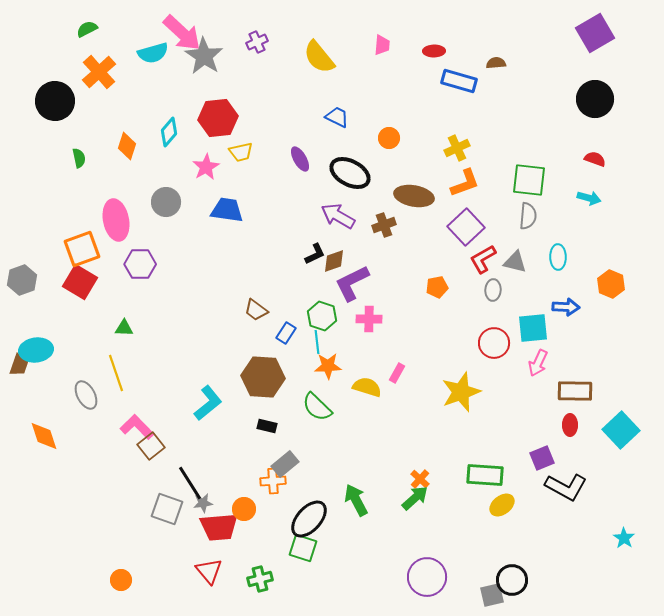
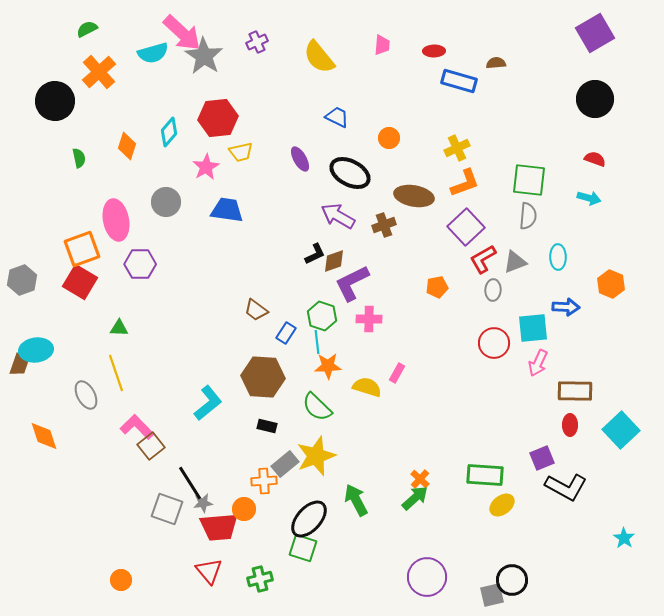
gray triangle at (515, 262): rotated 35 degrees counterclockwise
green triangle at (124, 328): moved 5 px left
yellow star at (461, 392): moved 145 px left, 64 px down
orange cross at (273, 481): moved 9 px left
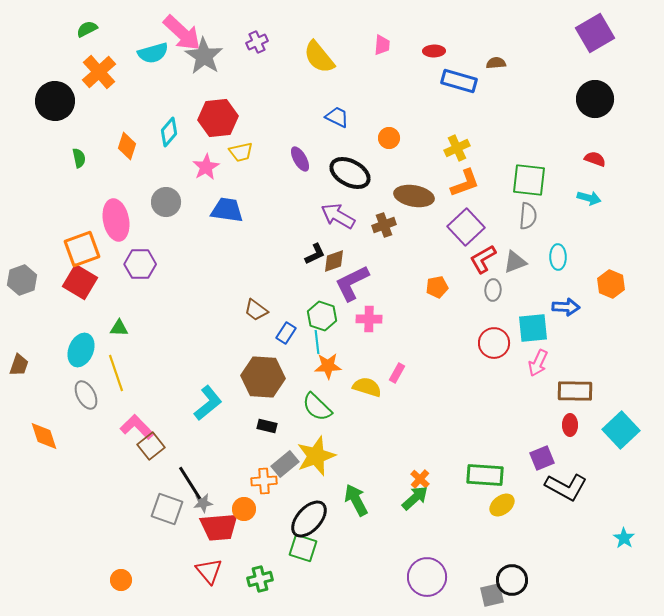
cyan ellipse at (36, 350): moved 45 px right; rotated 60 degrees counterclockwise
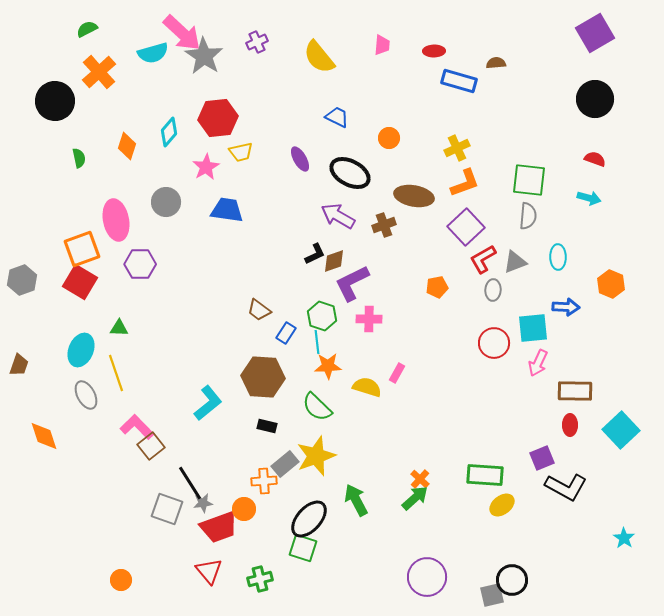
brown trapezoid at (256, 310): moved 3 px right
red trapezoid at (219, 527): rotated 15 degrees counterclockwise
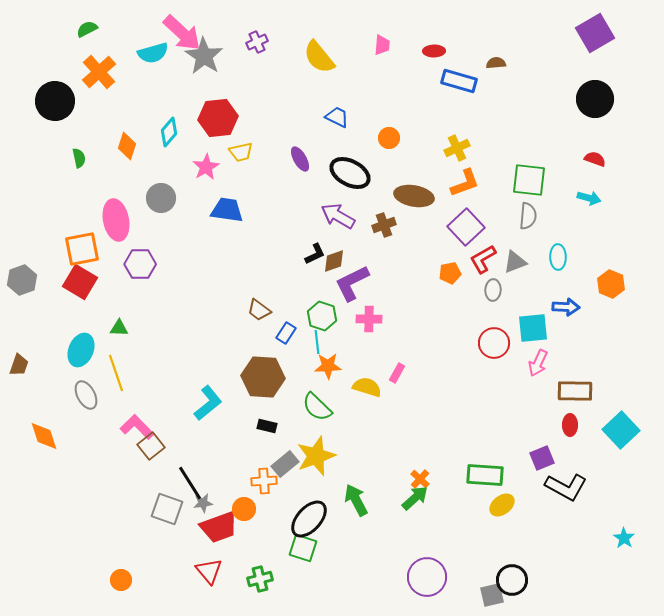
gray circle at (166, 202): moved 5 px left, 4 px up
orange square at (82, 249): rotated 9 degrees clockwise
orange pentagon at (437, 287): moved 13 px right, 14 px up
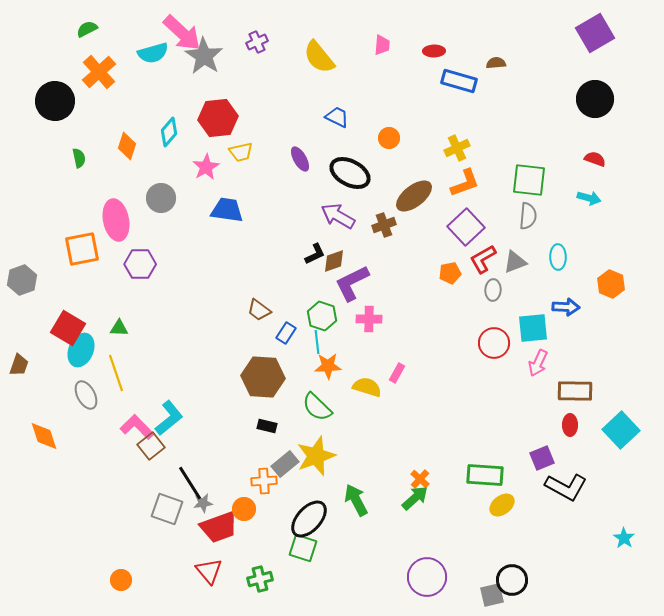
brown ellipse at (414, 196): rotated 48 degrees counterclockwise
red square at (80, 282): moved 12 px left, 46 px down
cyan L-shape at (208, 403): moved 39 px left, 15 px down
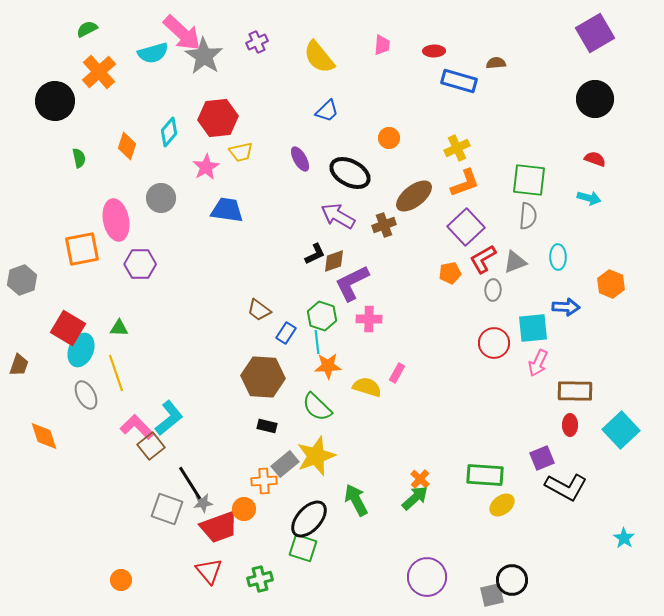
blue trapezoid at (337, 117): moved 10 px left, 6 px up; rotated 110 degrees clockwise
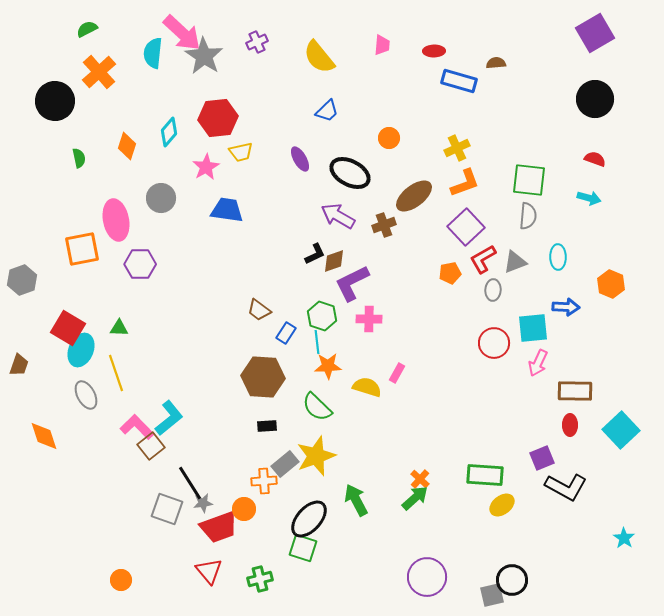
cyan semicircle at (153, 53): rotated 112 degrees clockwise
black rectangle at (267, 426): rotated 18 degrees counterclockwise
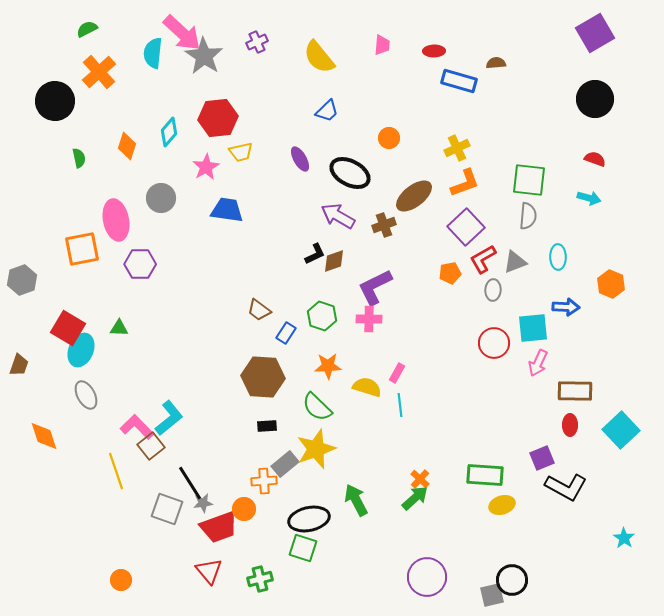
purple L-shape at (352, 283): moved 23 px right, 4 px down
cyan line at (317, 342): moved 83 px right, 63 px down
yellow line at (116, 373): moved 98 px down
yellow star at (316, 456): moved 7 px up
yellow ellipse at (502, 505): rotated 20 degrees clockwise
black ellipse at (309, 519): rotated 36 degrees clockwise
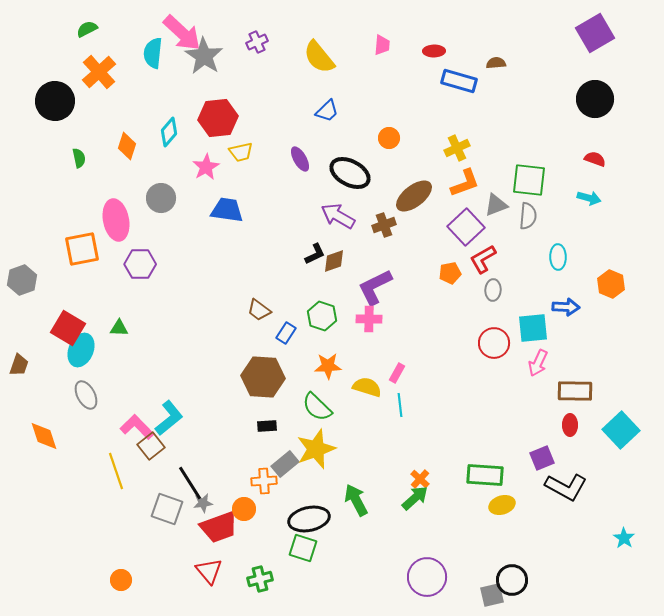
gray triangle at (515, 262): moved 19 px left, 57 px up
